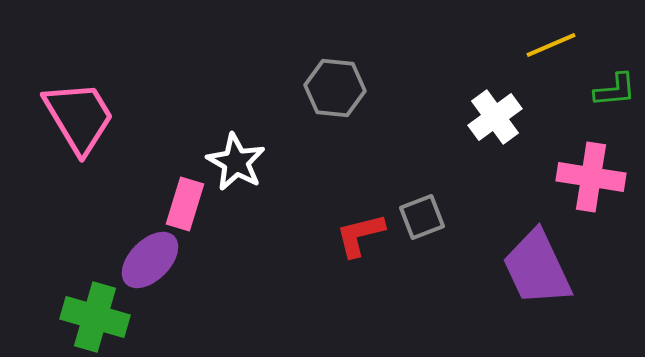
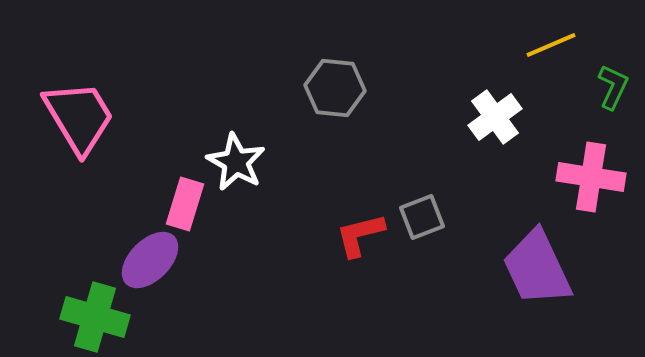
green L-shape: moved 2 px left, 3 px up; rotated 60 degrees counterclockwise
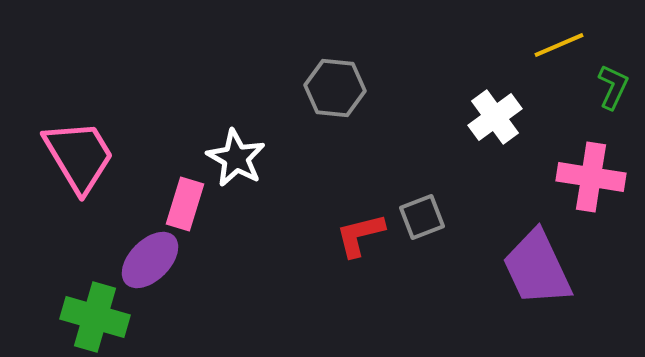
yellow line: moved 8 px right
pink trapezoid: moved 39 px down
white star: moved 4 px up
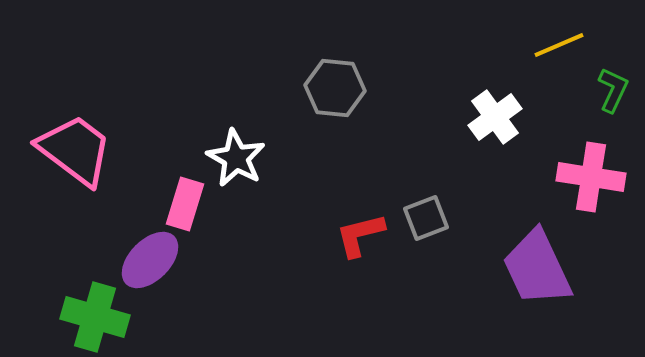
green L-shape: moved 3 px down
pink trapezoid: moved 4 px left, 6 px up; rotated 22 degrees counterclockwise
gray square: moved 4 px right, 1 px down
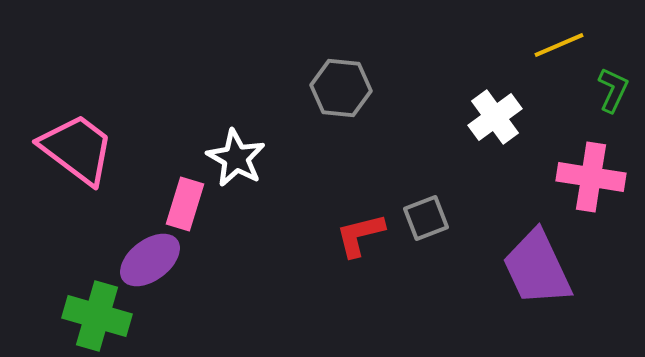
gray hexagon: moved 6 px right
pink trapezoid: moved 2 px right, 1 px up
purple ellipse: rotated 8 degrees clockwise
green cross: moved 2 px right, 1 px up
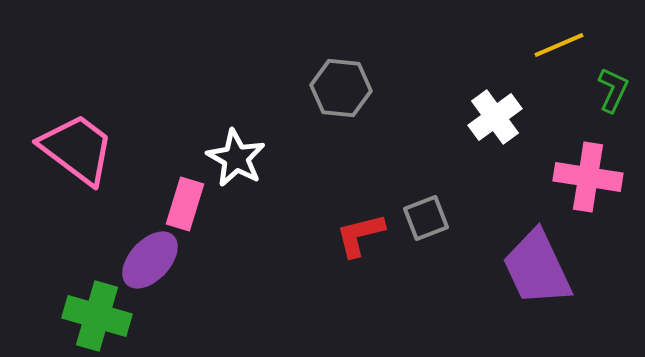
pink cross: moved 3 px left
purple ellipse: rotated 10 degrees counterclockwise
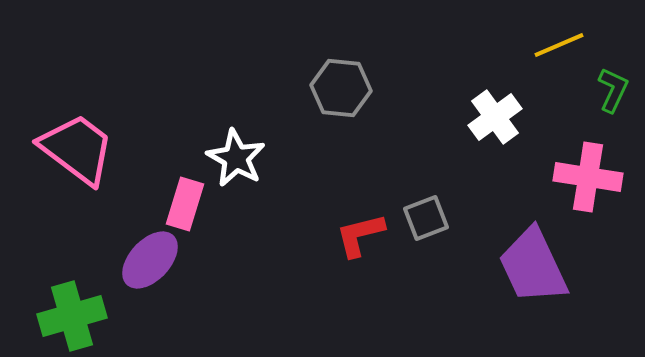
purple trapezoid: moved 4 px left, 2 px up
green cross: moved 25 px left; rotated 32 degrees counterclockwise
